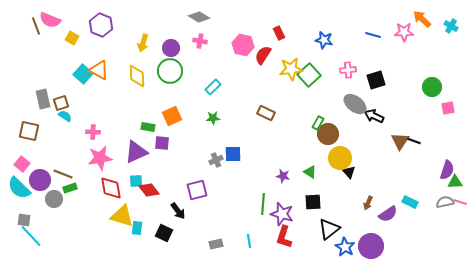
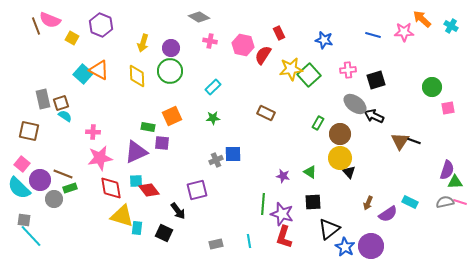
pink cross at (200, 41): moved 10 px right
brown circle at (328, 134): moved 12 px right
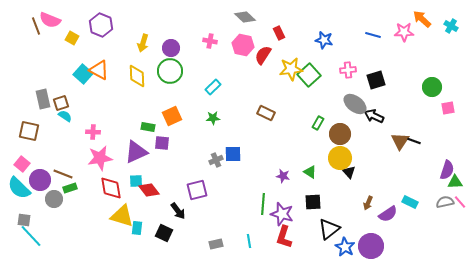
gray diamond at (199, 17): moved 46 px right; rotated 10 degrees clockwise
pink line at (460, 202): rotated 32 degrees clockwise
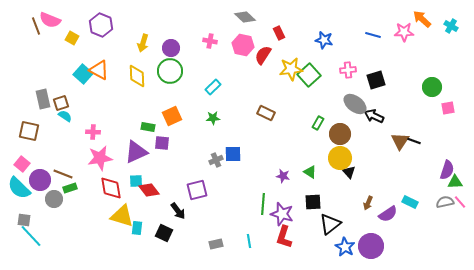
black triangle at (329, 229): moved 1 px right, 5 px up
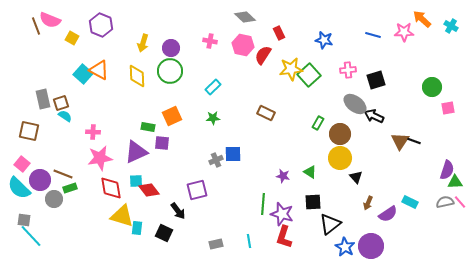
black triangle at (349, 172): moved 7 px right, 5 px down
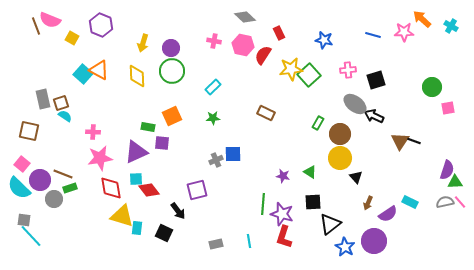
pink cross at (210, 41): moved 4 px right
green circle at (170, 71): moved 2 px right
cyan square at (136, 181): moved 2 px up
purple circle at (371, 246): moved 3 px right, 5 px up
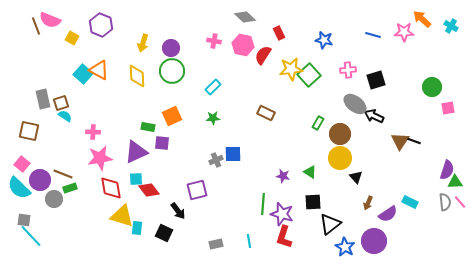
gray semicircle at (445, 202): rotated 96 degrees clockwise
